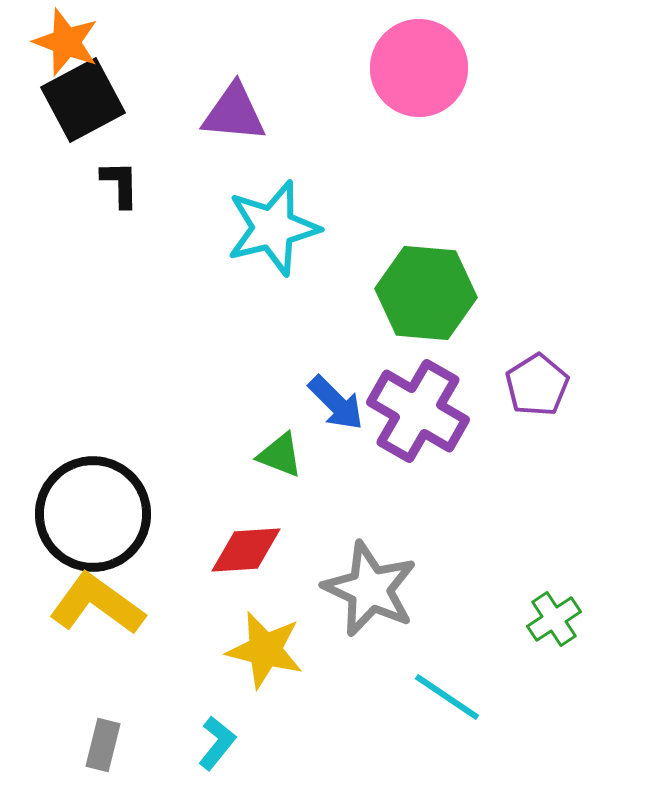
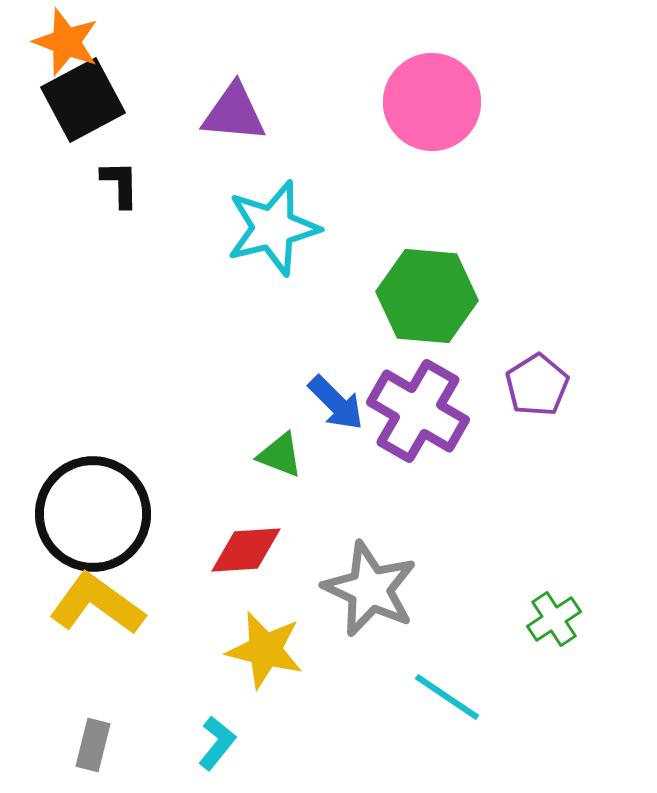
pink circle: moved 13 px right, 34 px down
green hexagon: moved 1 px right, 3 px down
gray rectangle: moved 10 px left
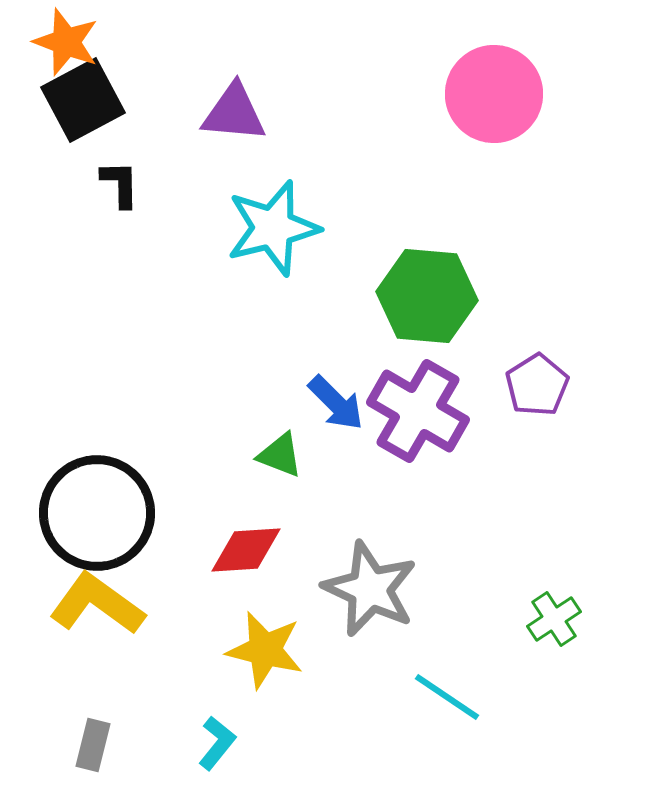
pink circle: moved 62 px right, 8 px up
black circle: moved 4 px right, 1 px up
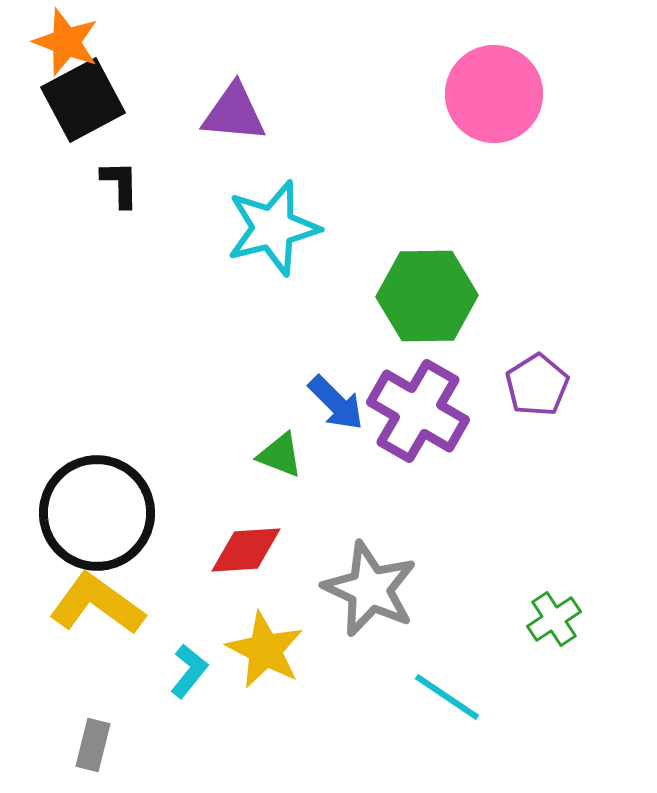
green hexagon: rotated 6 degrees counterclockwise
yellow star: rotated 14 degrees clockwise
cyan L-shape: moved 28 px left, 72 px up
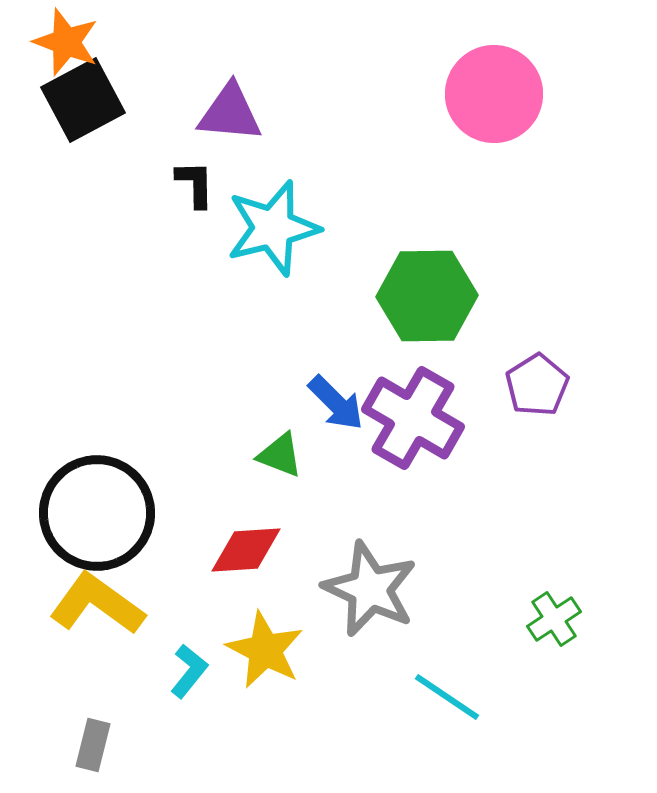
purple triangle: moved 4 px left
black L-shape: moved 75 px right
purple cross: moved 5 px left, 7 px down
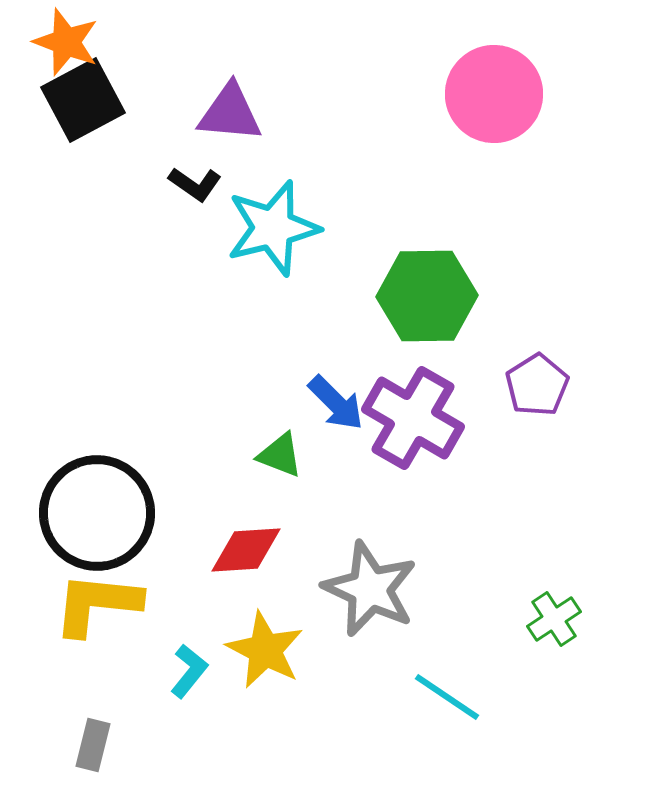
black L-shape: rotated 126 degrees clockwise
yellow L-shape: rotated 30 degrees counterclockwise
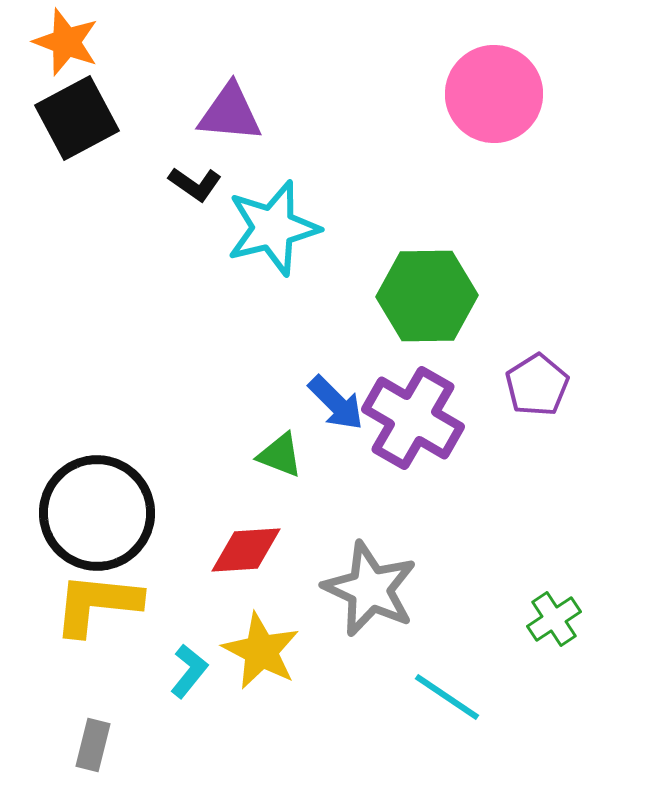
black square: moved 6 px left, 18 px down
yellow star: moved 4 px left, 1 px down
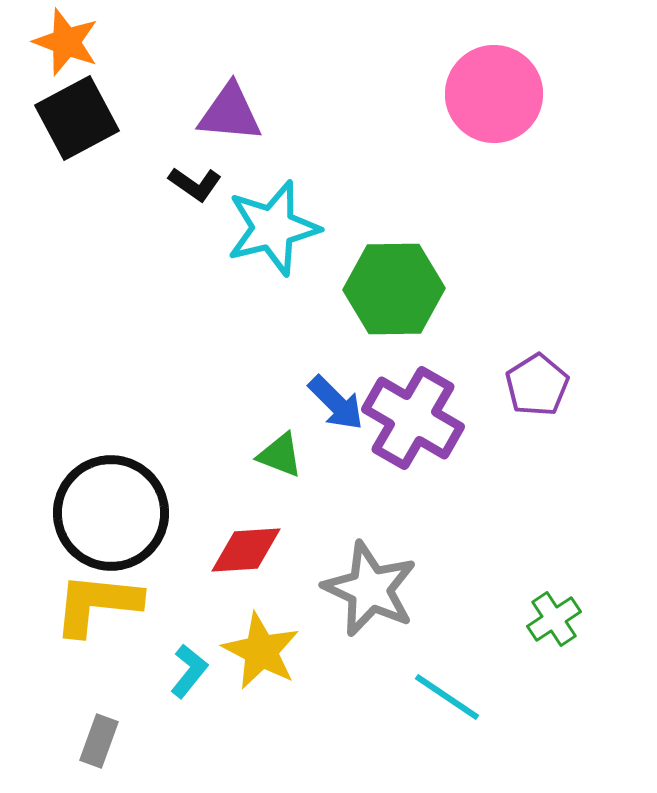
green hexagon: moved 33 px left, 7 px up
black circle: moved 14 px right
gray rectangle: moved 6 px right, 4 px up; rotated 6 degrees clockwise
